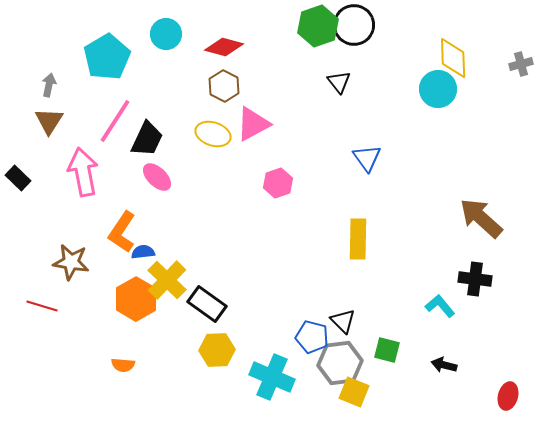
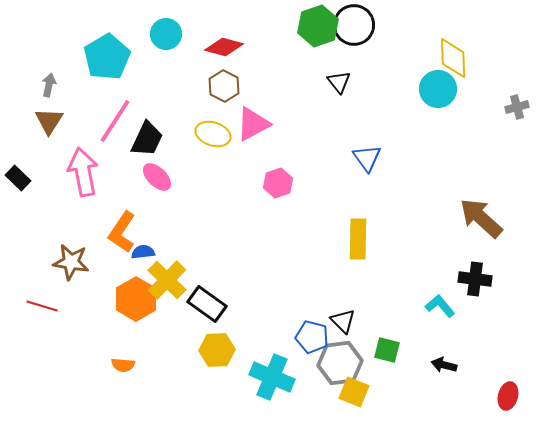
gray cross at (521, 64): moved 4 px left, 43 px down
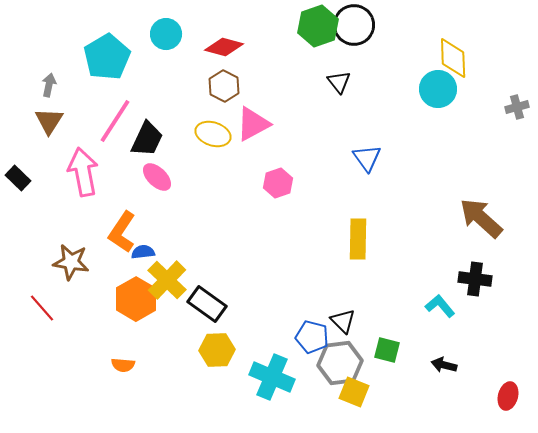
red line at (42, 306): moved 2 px down; rotated 32 degrees clockwise
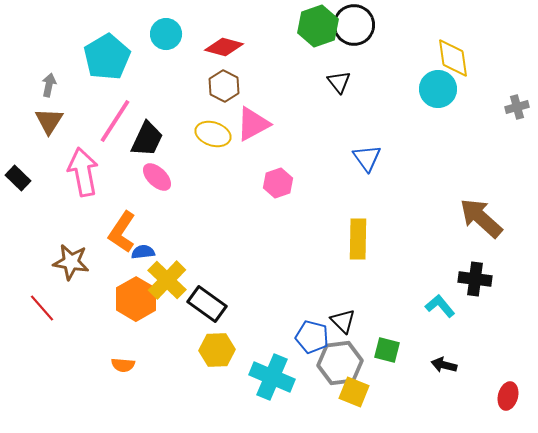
yellow diamond at (453, 58): rotated 6 degrees counterclockwise
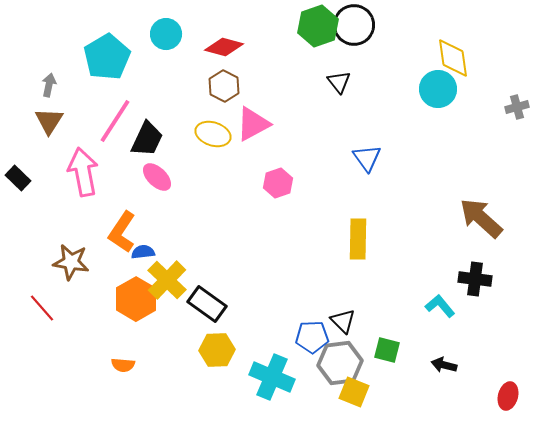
blue pentagon at (312, 337): rotated 16 degrees counterclockwise
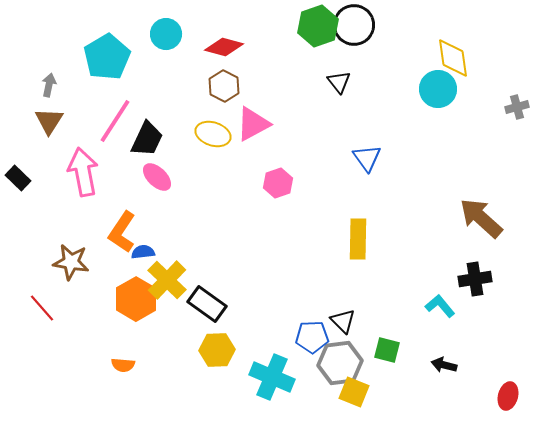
black cross at (475, 279): rotated 16 degrees counterclockwise
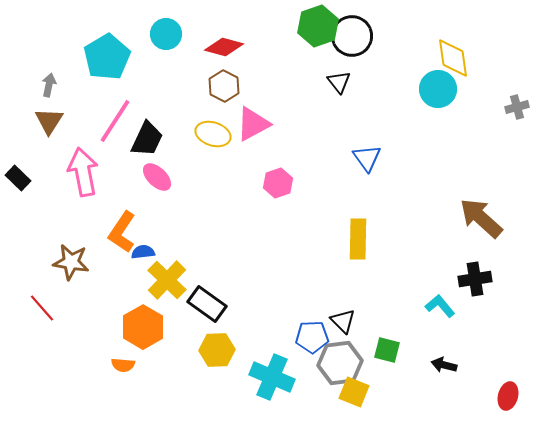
black circle at (354, 25): moved 2 px left, 11 px down
orange hexagon at (136, 299): moved 7 px right, 28 px down
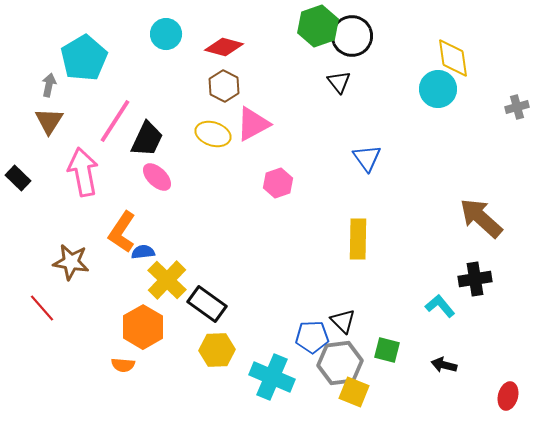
cyan pentagon at (107, 57): moved 23 px left, 1 px down
